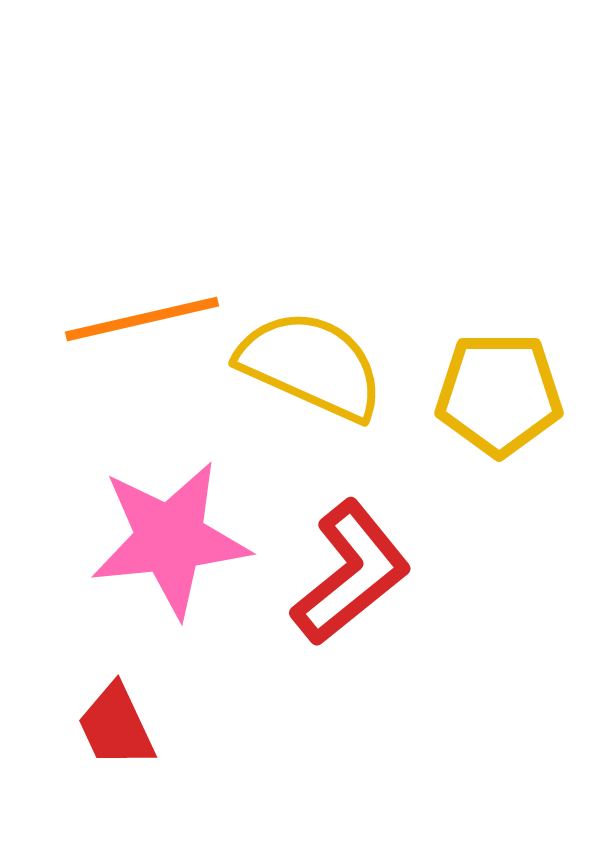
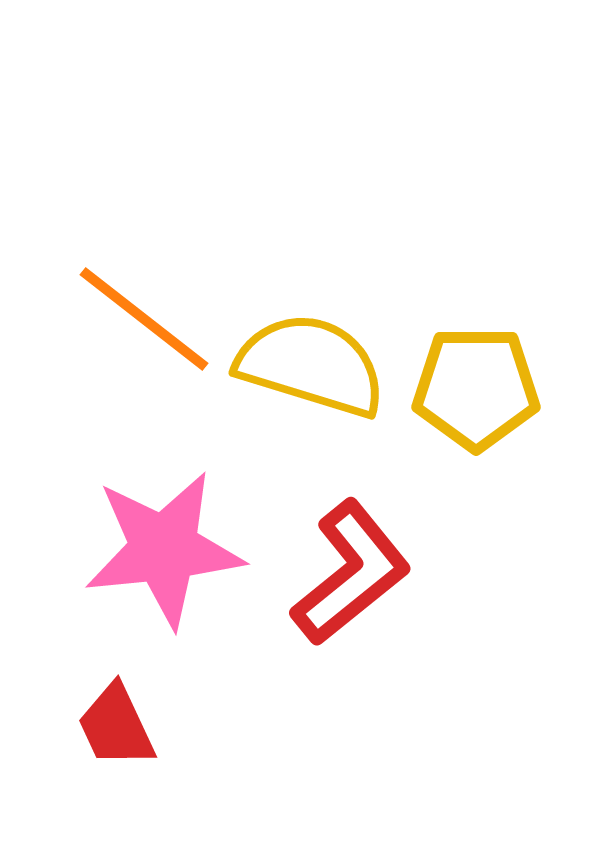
orange line: moved 2 px right; rotated 51 degrees clockwise
yellow semicircle: rotated 7 degrees counterclockwise
yellow pentagon: moved 23 px left, 6 px up
pink star: moved 6 px left, 10 px down
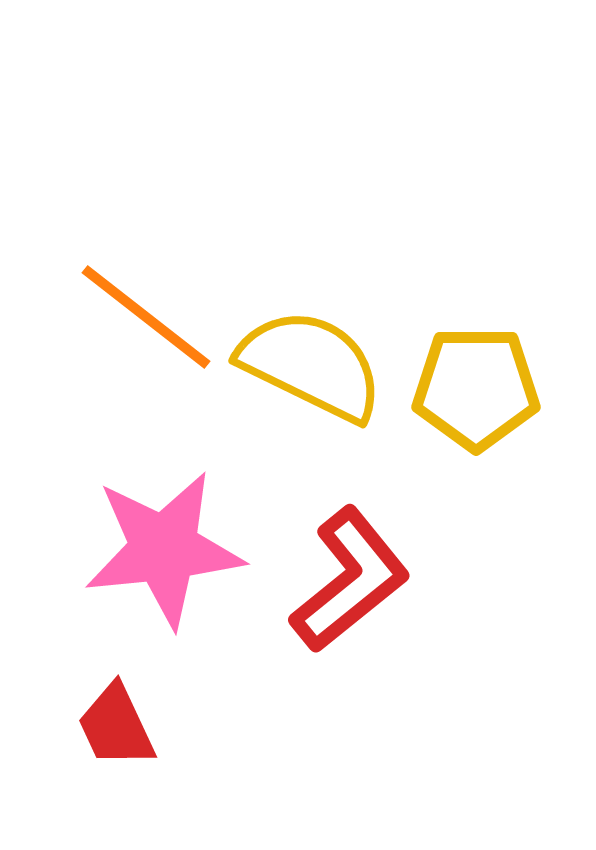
orange line: moved 2 px right, 2 px up
yellow semicircle: rotated 9 degrees clockwise
red L-shape: moved 1 px left, 7 px down
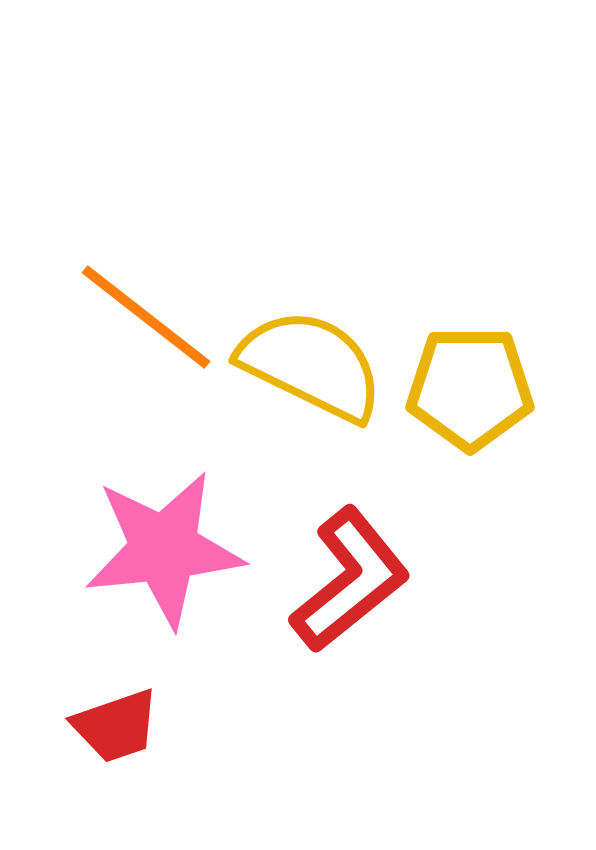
yellow pentagon: moved 6 px left
red trapezoid: rotated 84 degrees counterclockwise
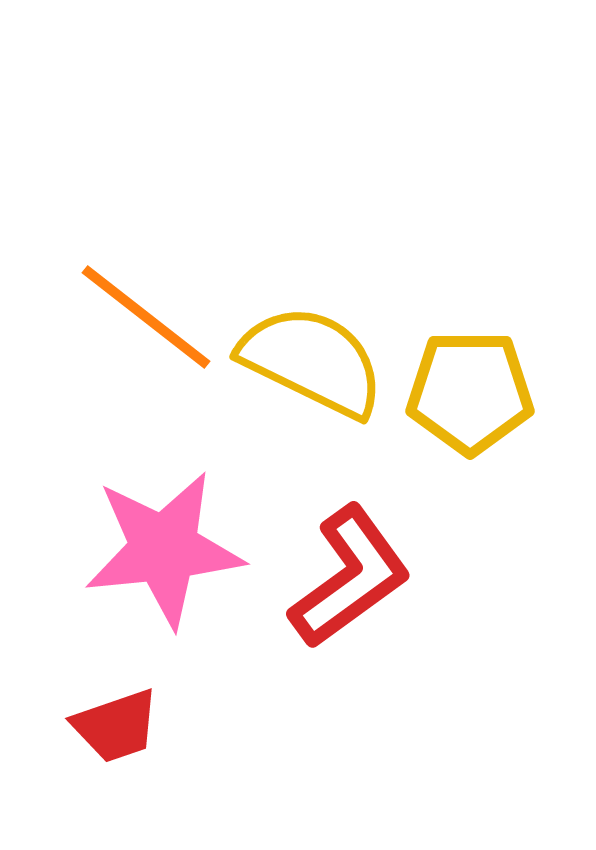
yellow semicircle: moved 1 px right, 4 px up
yellow pentagon: moved 4 px down
red L-shape: moved 3 px up; rotated 3 degrees clockwise
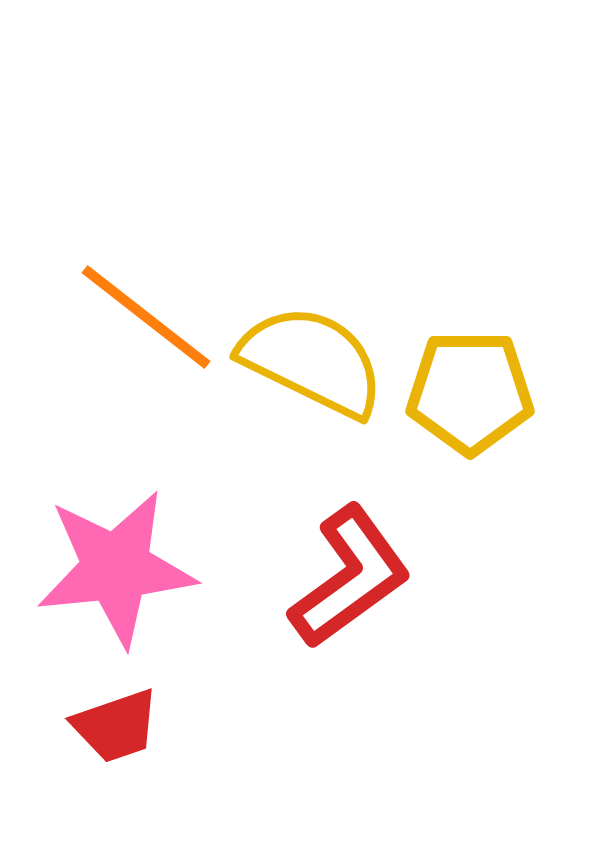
pink star: moved 48 px left, 19 px down
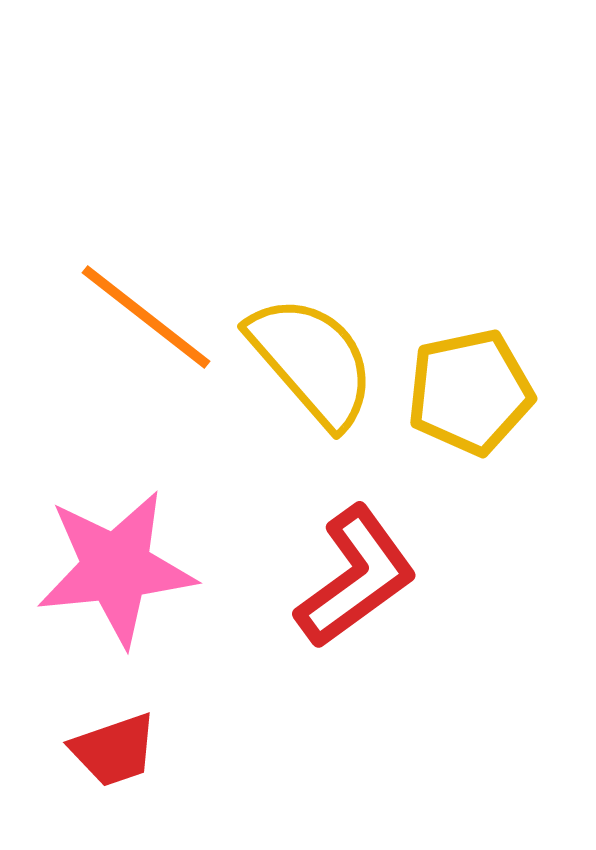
yellow semicircle: rotated 23 degrees clockwise
yellow pentagon: rotated 12 degrees counterclockwise
red L-shape: moved 6 px right
red trapezoid: moved 2 px left, 24 px down
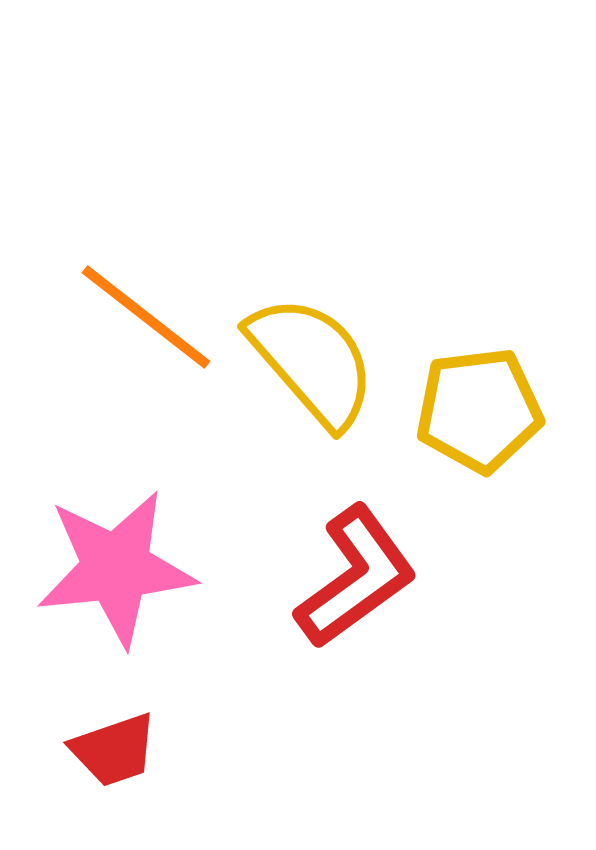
yellow pentagon: moved 9 px right, 18 px down; rotated 5 degrees clockwise
